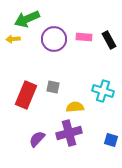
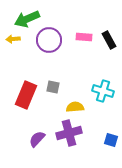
purple circle: moved 5 px left, 1 px down
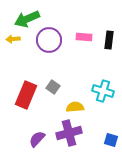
black rectangle: rotated 36 degrees clockwise
gray square: rotated 24 degrees clockwise
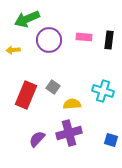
yellow arrow: moved 11 px down
yellow semicircle: moved 3 px left, 3 px up
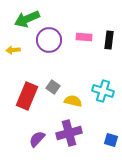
red rectangle: moved 1 px right, 1 px down
yellow semicircle: moved 1 px right, 3 px up; rotated 18 degrees clockwise
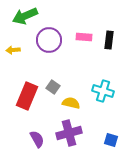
green arrow: moved 2 px left, 3 px up
yellow semicircle: moved 2 px left, 2 px down
purple semicircle: rotated 108 degrees clockwise
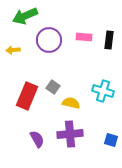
purple cross: moved 1 px right, 1 px down; rotated 10 degrees clockwise
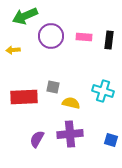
purple circle: moved 2 px right, 4 px up
gray square: rotated 24 degrees counterclockwise
red rectangle: moved 3 px left, 1 px down; rotated 64 degrees clockwise
purple semicircle: rotated 120 degrees counterclockwise
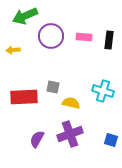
purple cross: rotated 15 degrees counterclockwise
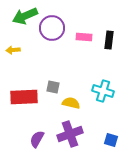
purple circle: moved 1 px right, 8 px up
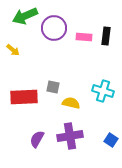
purple circle: moved 2 px right
black rectangle: moved 3 px left, 4 px up
yellow arrow: rotated 136 degrees counterclockwise
purple cross: moved 2 px down; rotated 10 degrees clockwise
blue square: rotated 16 degrees clockwise
